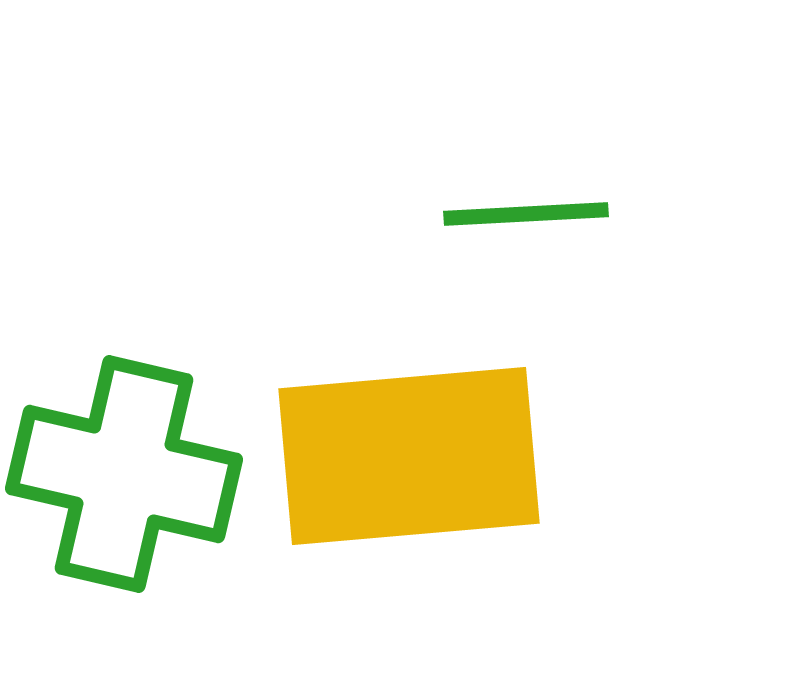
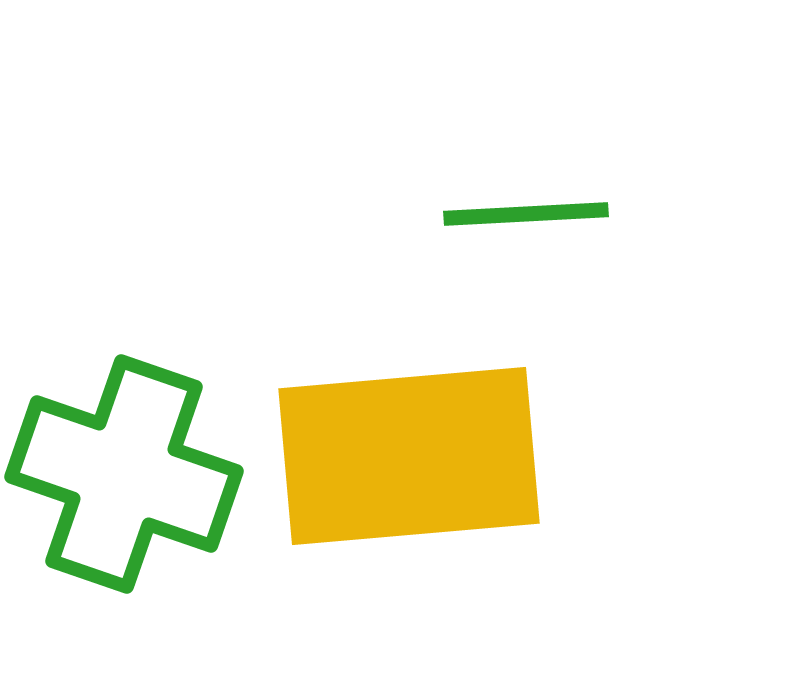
green cross: rotated 6 degrees clockwise
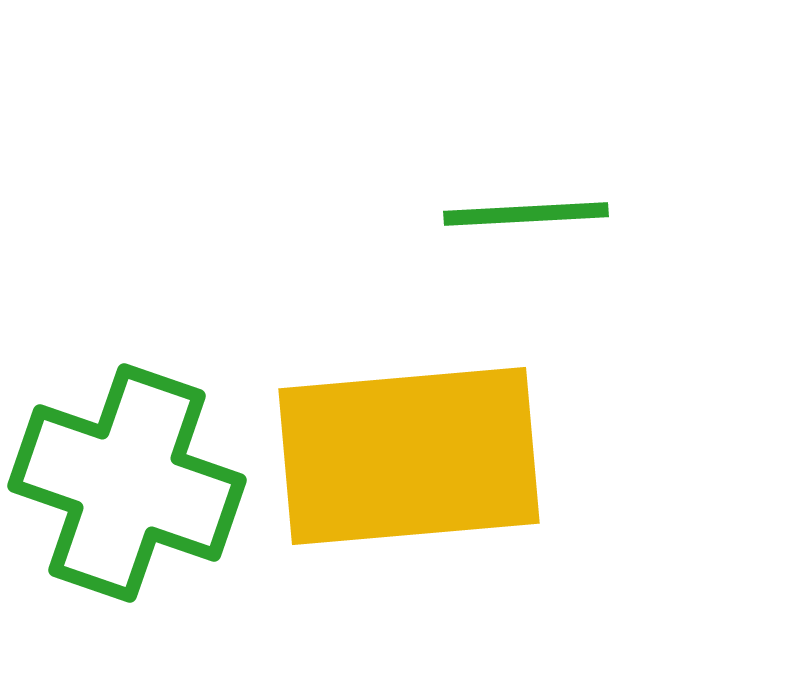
green cross: moved 3 px right, 9 px down
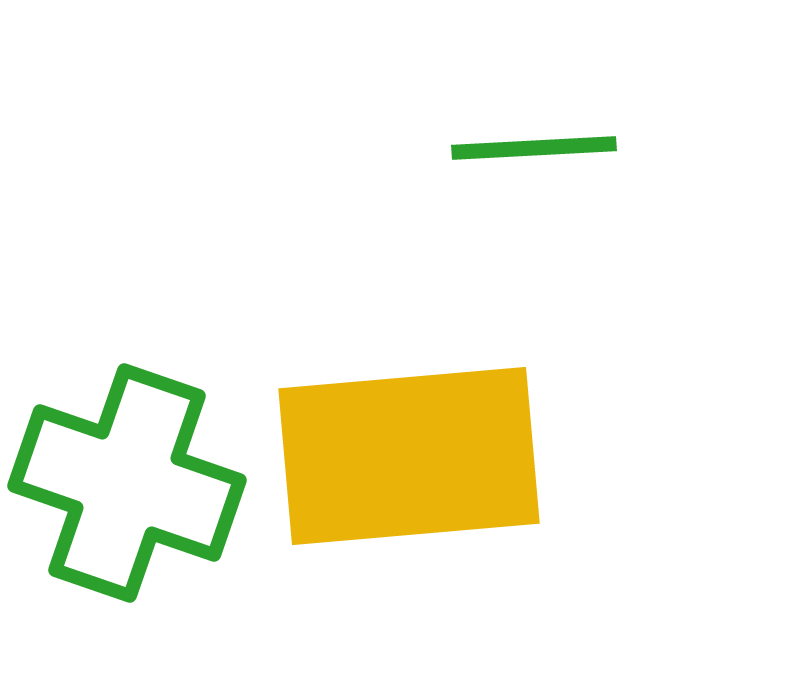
green line: moved 8 px right, 66 px up
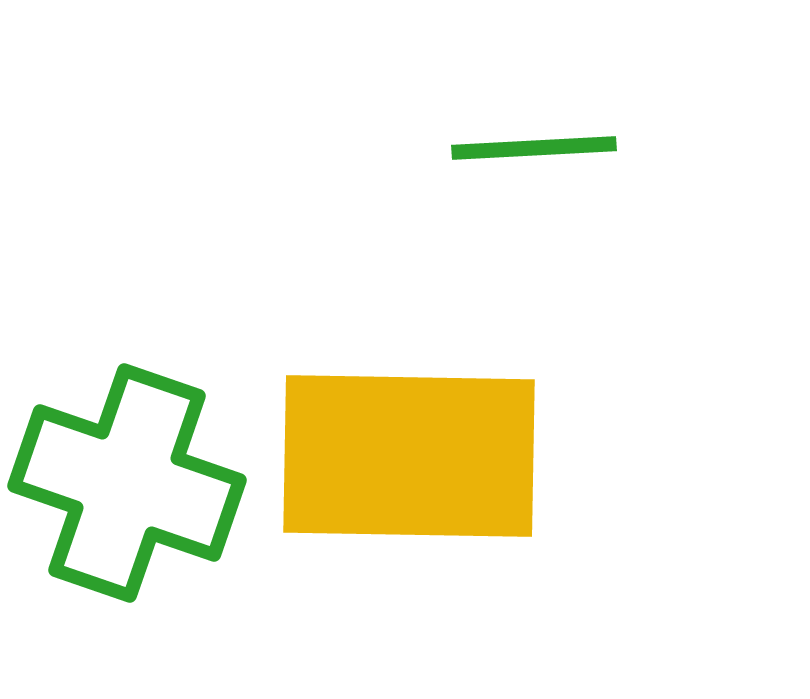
yellow rectangle: rotated 6 degrees clockwise
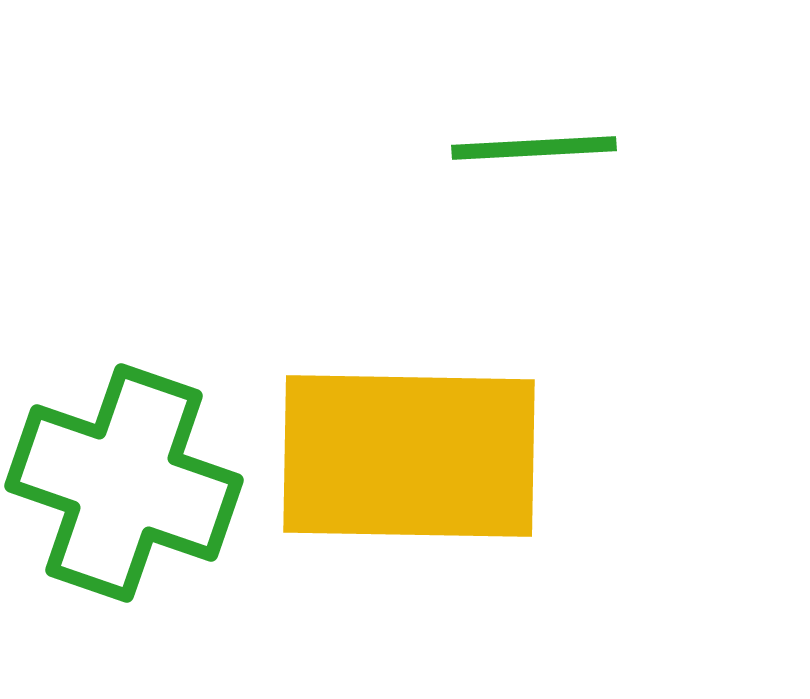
green cross: moved 3 px left
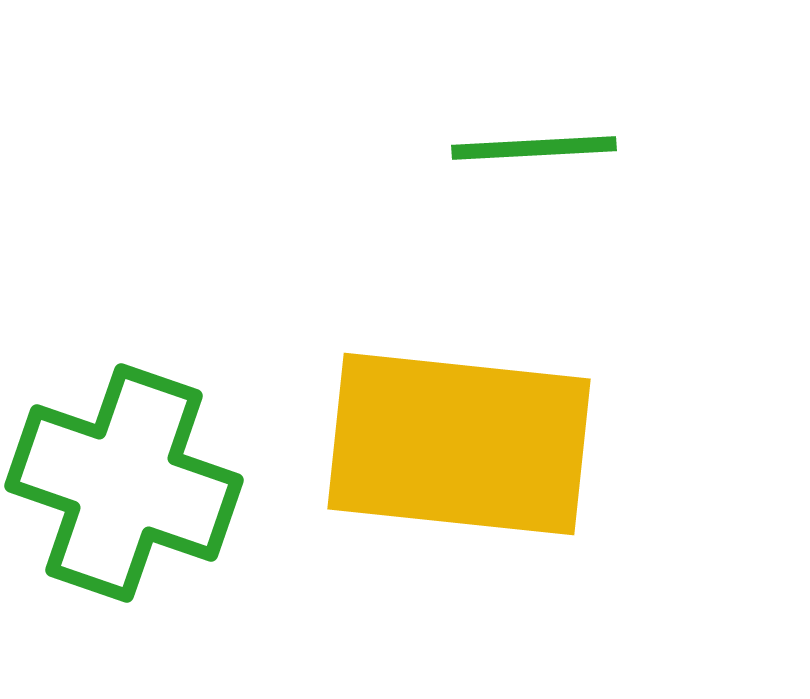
yellow rectangle: moved 50 px right, 12 px up; rotated 5 degrees clockwise
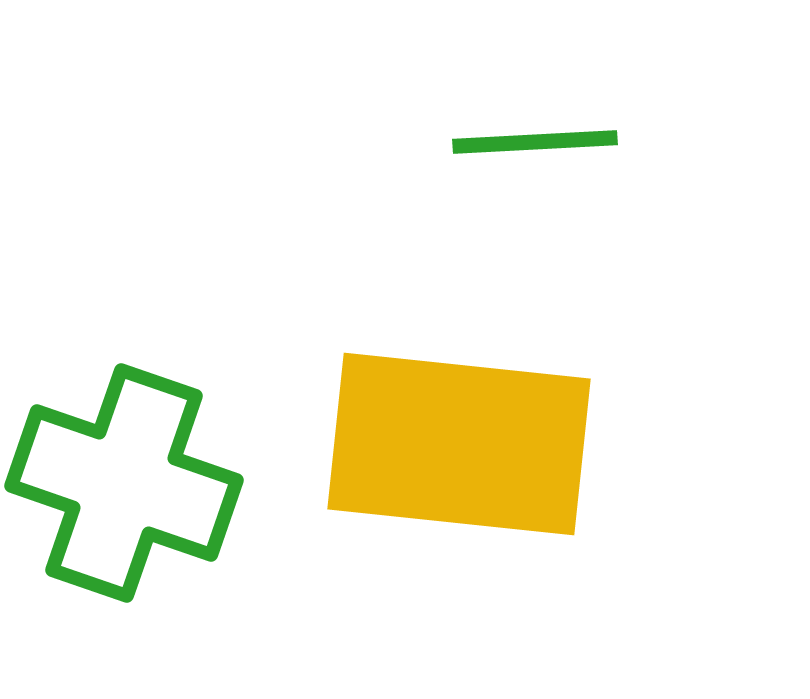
green line: moved 1 px right, 6 px up
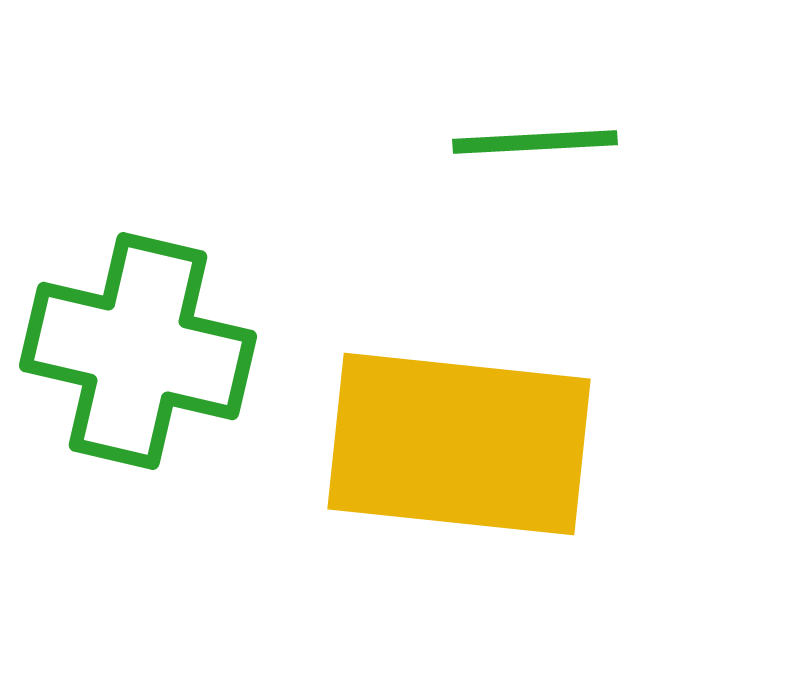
green cross: moved 14 px right, 132 px up; rotated 6 degrees counterclockwise
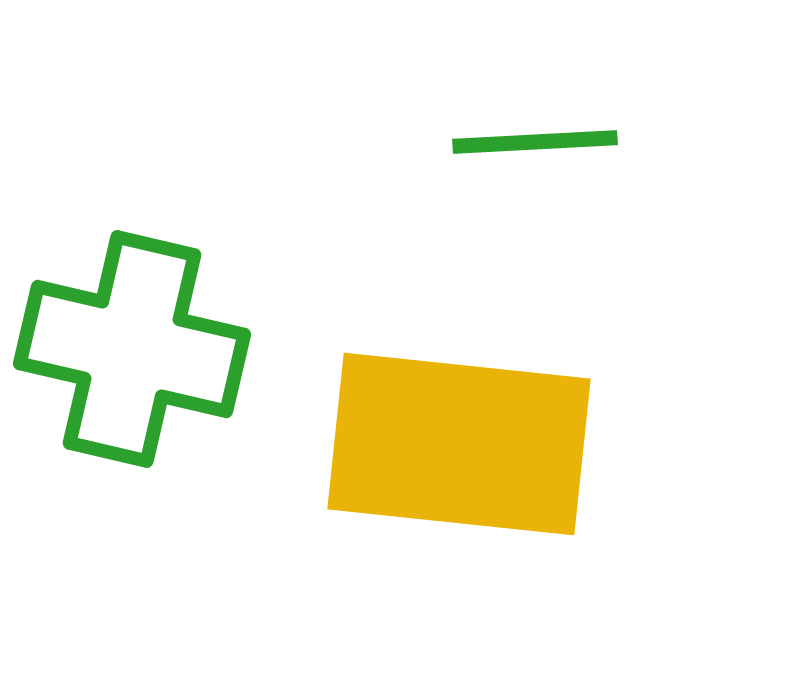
green cross: moved 6 px left, 2 px up
